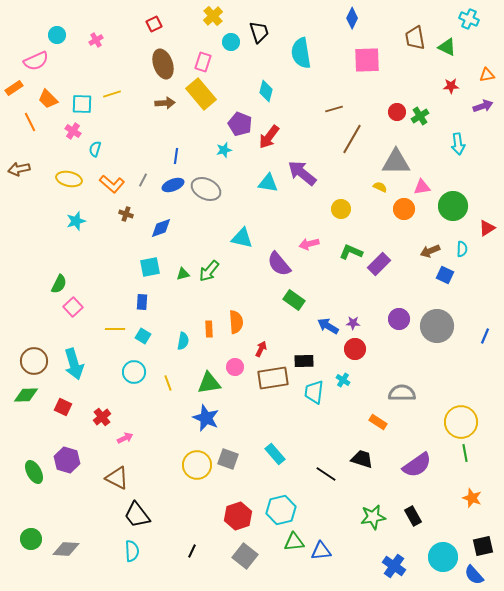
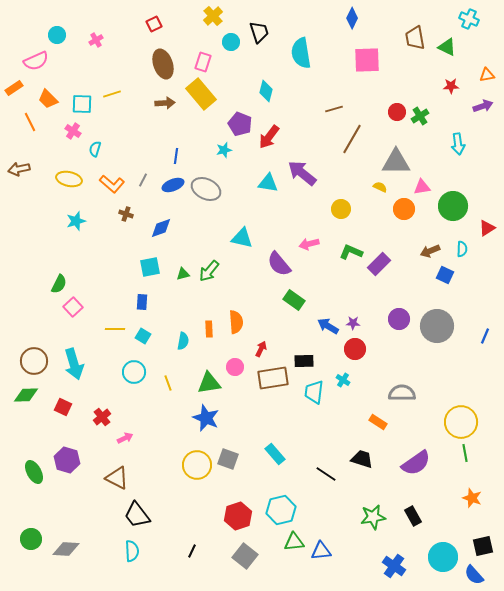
purple semicircle at (417, 465): moved 1 px left, 2 px up
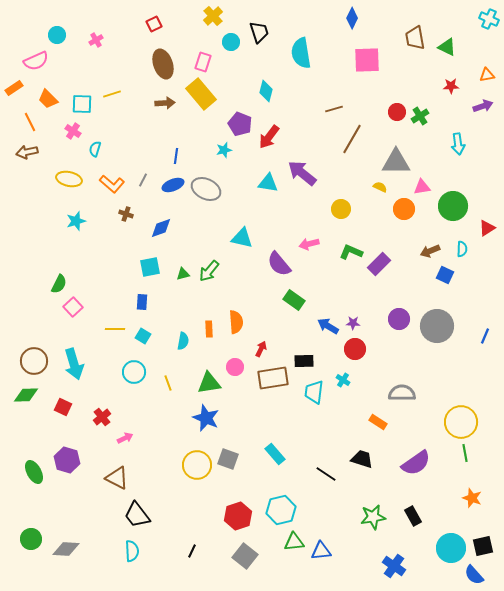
cyan cross at (469, 19): moved 20 px right
brown arrow at (19, 169): moved 8 px right, 17 px up
cyan circle at (443, 557): moved 8 px right, 9 px up
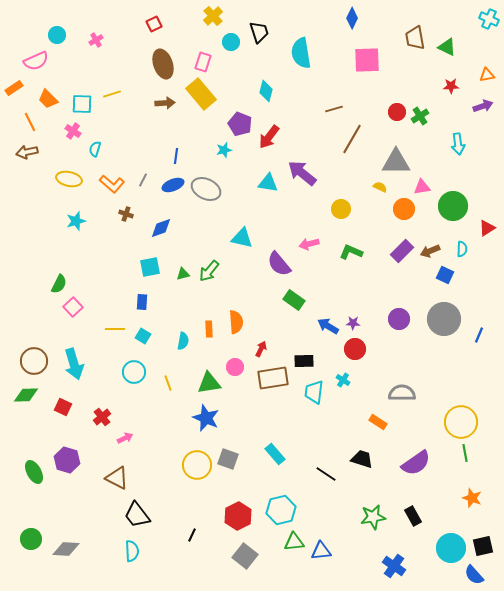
purple rectangle at (379, 264): moved 23 px right, 13 px up
gray circle at (437, 326): moved 7 px right, 7 px up
blue line at (485, 336): moved 6 px left, 1 px up
red hexagon at (238, 516): rotated 8 degrees counterclockwise
black line at (192, 551): moved 16 px up
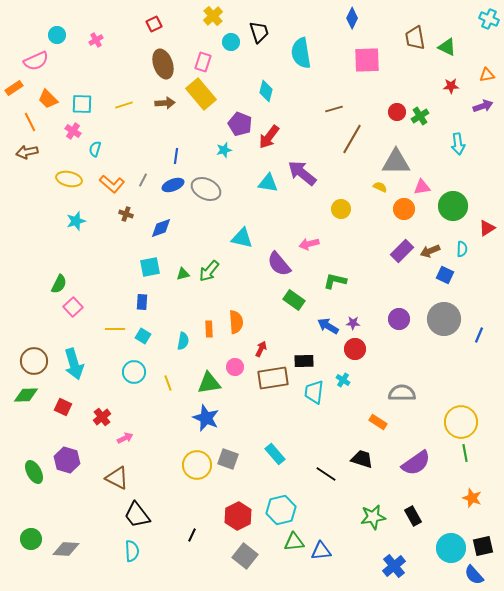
yellow line at (112, 94): moved 12 px right, 11 px down
green L-shape at (351, 252): moved 16 px left, 29 px down; rotated 10 degrees counterclockwise
blue cross at (394, 566): rotated 15 degrees clockwise
